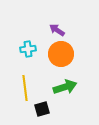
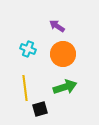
purple arrow: moved 4 px up
cyan cross: rotated 28 degrees clockwise
orange circle: moved 2 px right
black square: moved 2 px left
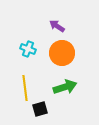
orange circle: moved 1 px left, 1 px up
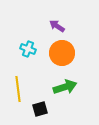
yellow line: moved 7 px left, 1 px down
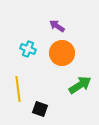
green arrow: moved 15 px right, 2 px up; rotated 15 degrees counterclockwise
black square: rotated 35 degrees clockwise
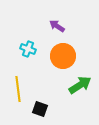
orange circle: moved 1 px right, 3 px down
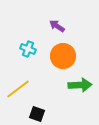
green arrow: rotated 30 degrees clockwise
yellow line: rotated 60 degrees clockwise
black square: moved 3 px left, 5 px down
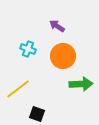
green arrow: moved 1 px right, 1 px up
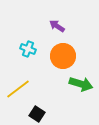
green arrow: rotated 20 degrees clockwise
black square: rotated 14 degrees clockwise
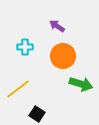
cyan cross: moved 3 px left, 2 px up; rotated 21 degrees counterclockwise
